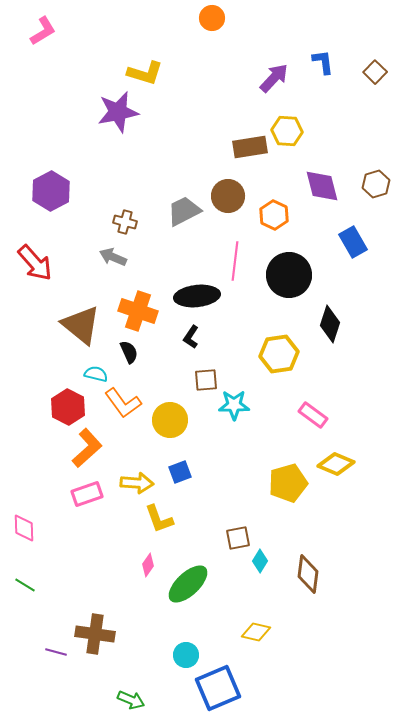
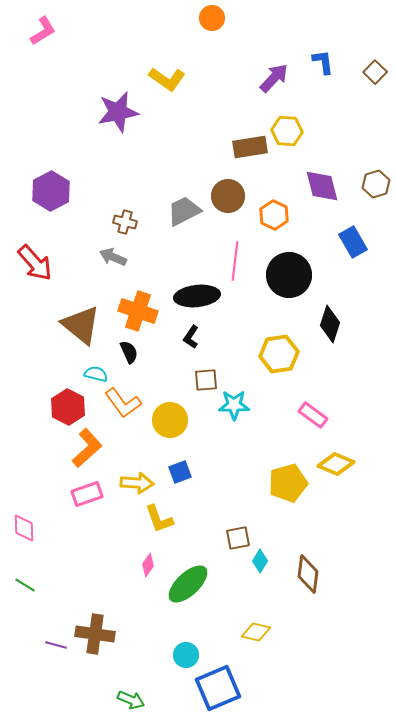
yellow L-shape at (145, 73): moved 22 px right, 6 px down; rotated 18 degrees clockwise
purple line at (56, 652): moved 7 px up
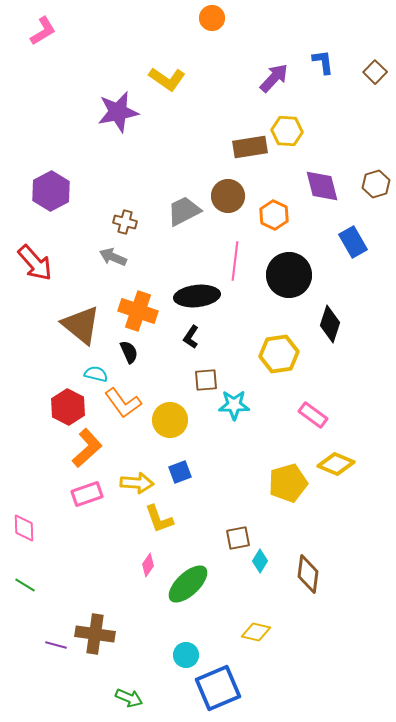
green arrow at (131, 700): moved 2 px left, 2 px up
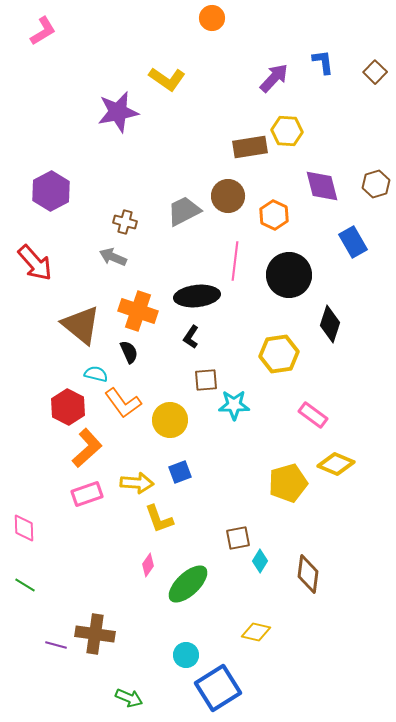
blue square at (218, 688): rotated 9 degrees counterclockwise
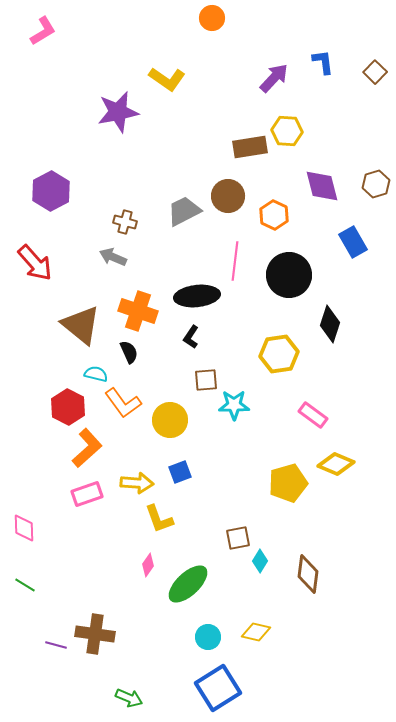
cyan circle at (186, 655): moved 22 px right, 18 px up
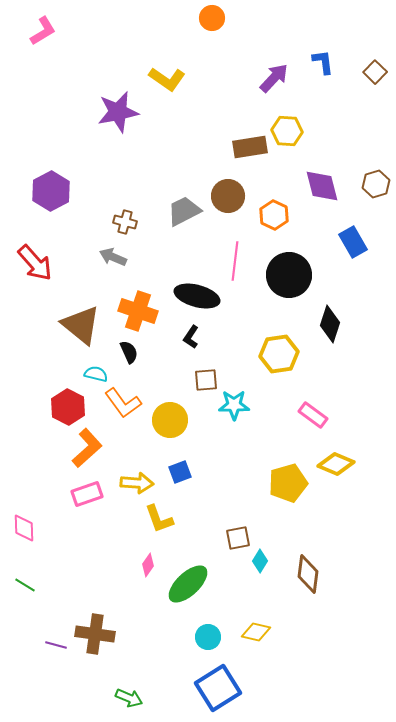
black ellipse at (197, 296): rotated 21 degrees clockwise
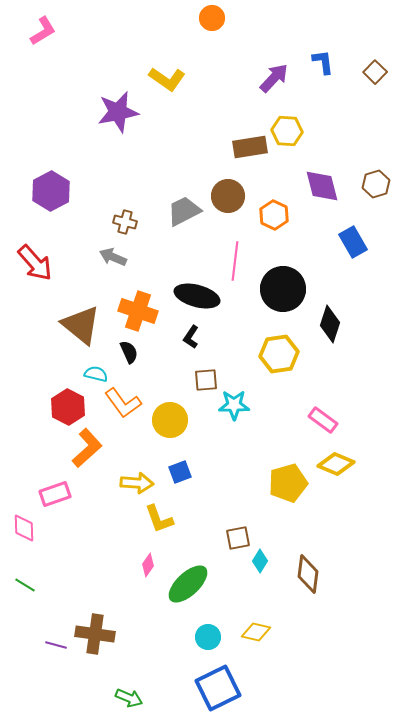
black circle at (289, 275): moved 6 px left, 14 px down
pink rectangle at (313, 415): moved 10 px right, 5 px down
pink rectangle at (87, 494): moved 32 px left
blue square at (218, 688): rotated 6 degrees clockwise
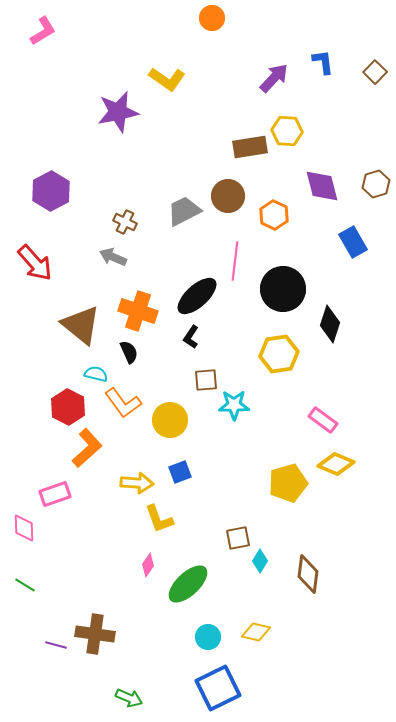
brown cross at (125, 222): rotated 10 degrees clockwise
black ellipse at (197, 296): rotated 57 degrees counterclockwise
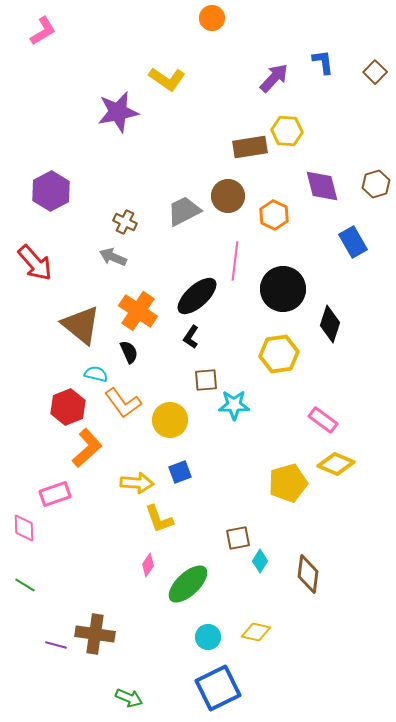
orange cross at (138, 311): rotated 15 degrees clockwise
red hexagon at (68, 407): rotated 12 degrees clockwise
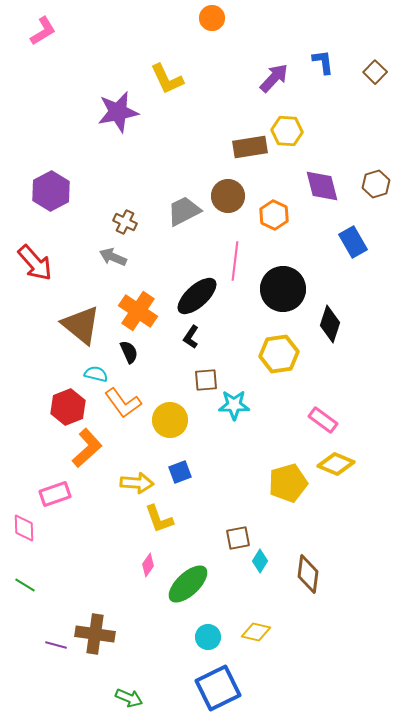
yellow L-shape at (167, 79): rotated 30 degrees clockwise
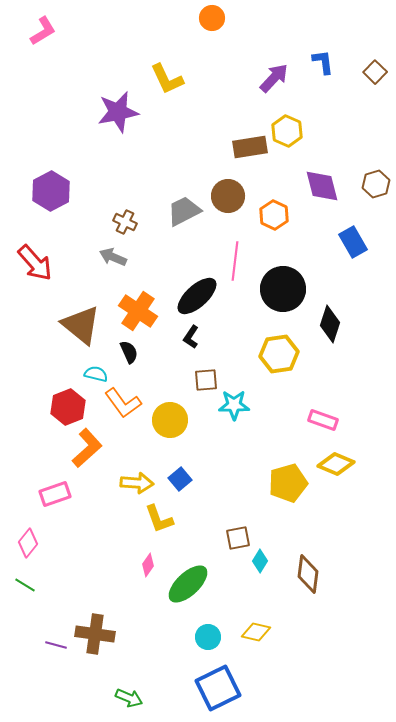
yellow hexagon at (287, 131): rotated 20 degrees clockwise
pink rectangle at (323, 420): rotated 16 degrees counterclockwise
blue square at (180, 472): moved 7 px down; rotated 20 degrees counterclockwise
pink diamond at (24, 528): moved 4 px right, 15 px down; rotated 40 degrees clockwise
